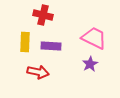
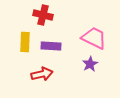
red arrow: moved 4 px right, 2 px down; rotated 25 degrees counterclockwise
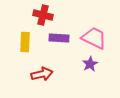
purple rectangle: moved 8 px right, 8 px up
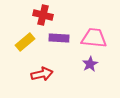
pink trapezoid: rotated 20 degrees counterclockwise
yellow rectangle: rotated 48 degrees clockwise
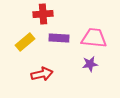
red cross: moved 1 px up; rotated 18 degrees counterclockwise
purple star: rotated 21 degrees clockwise
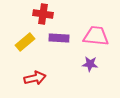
red cross: rotated 12 degrees clockwise
pink trapezoid: moved 2 px right, 2 px up
purple star: rotated 14 degrees clockwise
red arrow: moved 7 px left, 4 px down
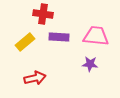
purple rectangle: moved 1 px up
